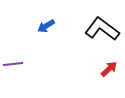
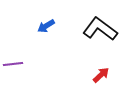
black L-shape: moved 2 px left
red arrow: moved 8 px left, 6 px down
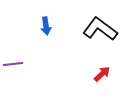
blue arrow: rotated 66 degrees counterclockwise
red arrow: moved 1 px right, 1 px up
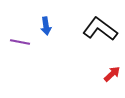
purple line: moved 7 px right, 22 px up; rotated 18 degrees clockwise
red arrow: moved 10 px right
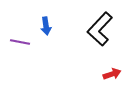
black L-shape: rotated 84 degrees counterclockwise
red arrow: rotated 24 degrees clockwise
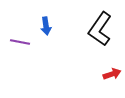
black L-shape: rotated 8 degrees counterclockwise
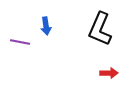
black L-shape: rotated 12 degrees counterclockwise
red arrow: moved 3 px left, 1 px up; rotated 18 degrees clockwise
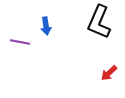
black L-shape: moved 1 px left, 7 px up
red arrow: rotated 138 degrees clockwise
